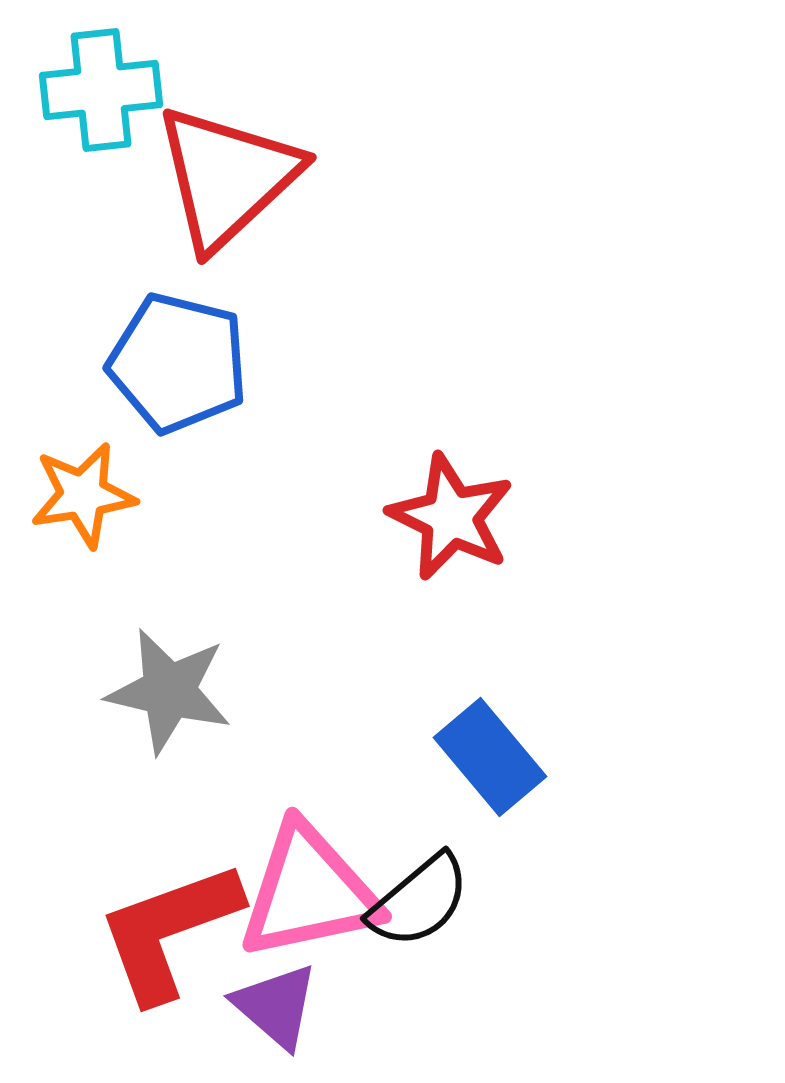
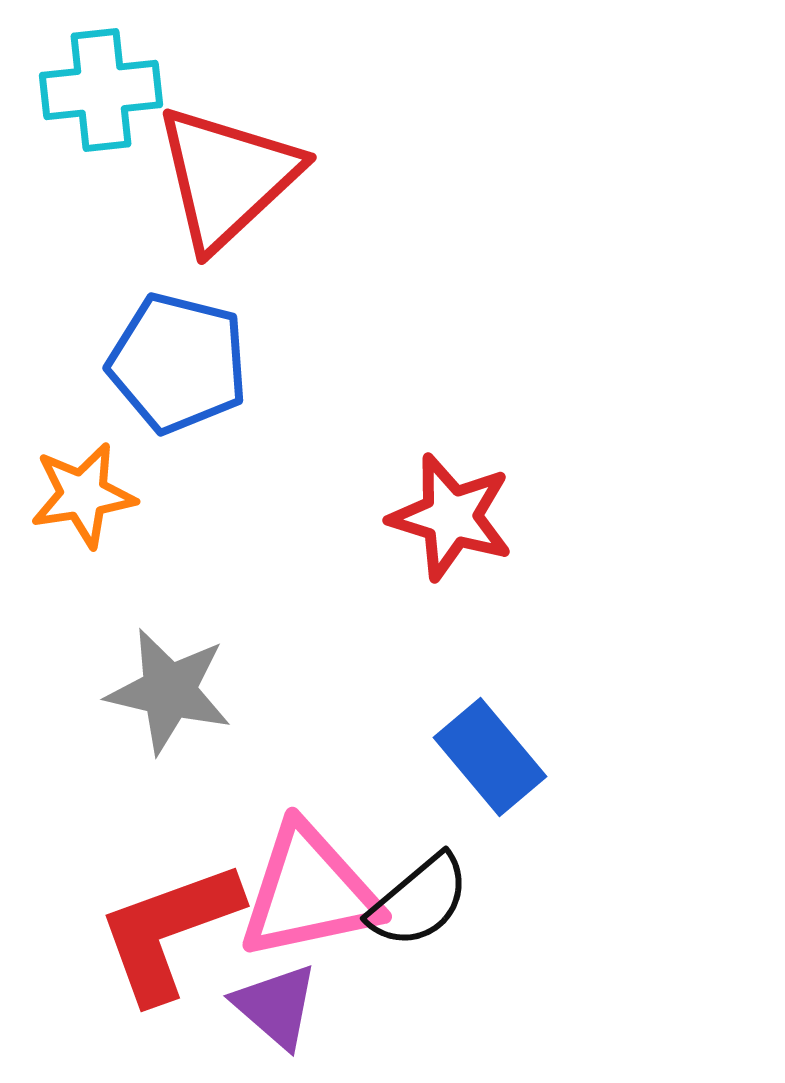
red star: rotated 9 degrees counterclockwise
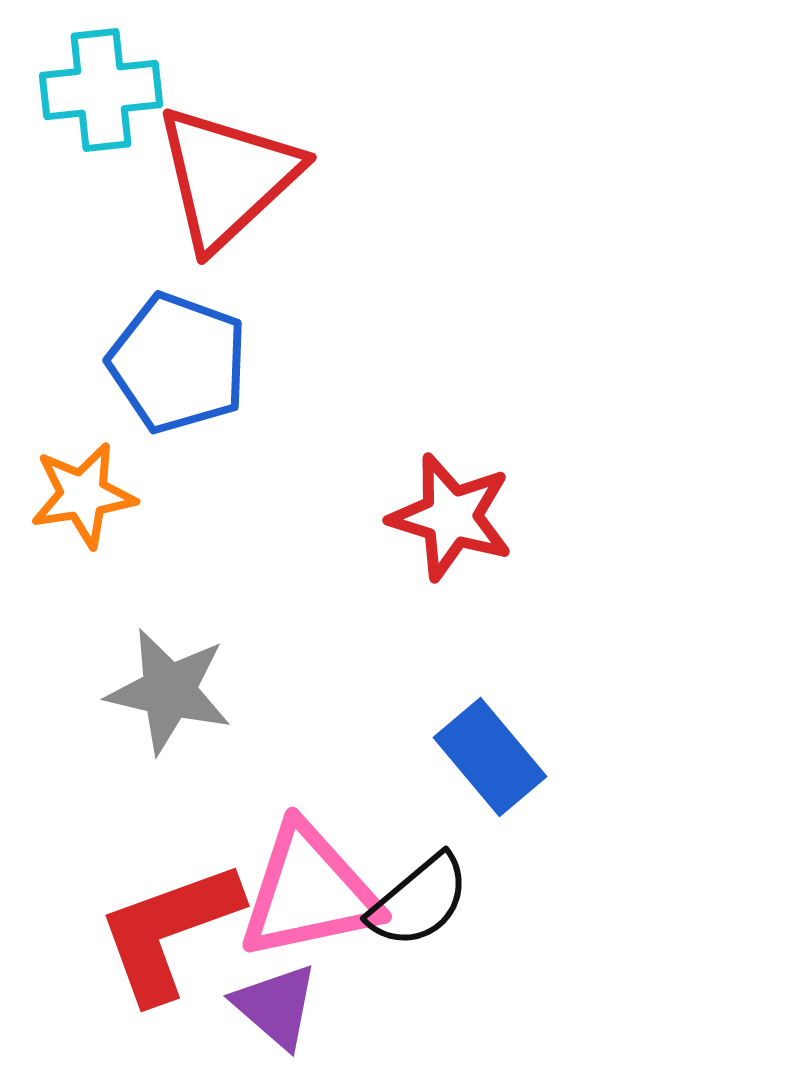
blue pentagon: rotated 6 degrees clockwise
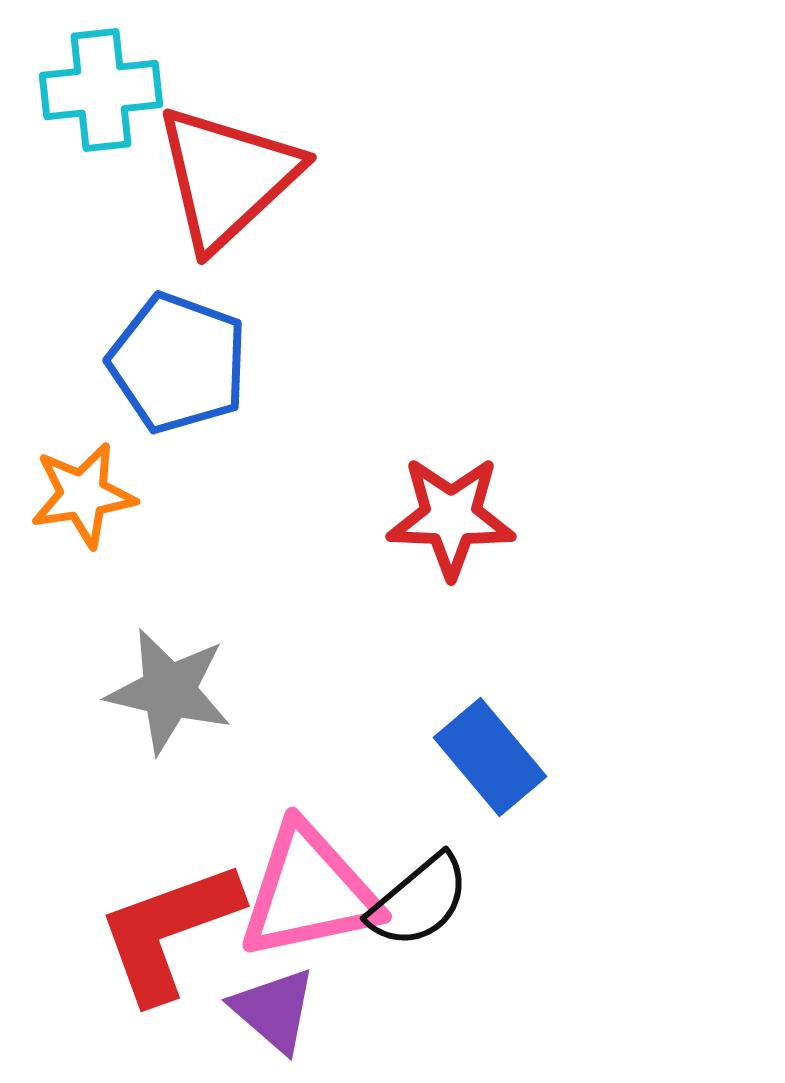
red star: rotated 15 degrees counterclockwise
purple triangle: moved 2 px left, 4 px down
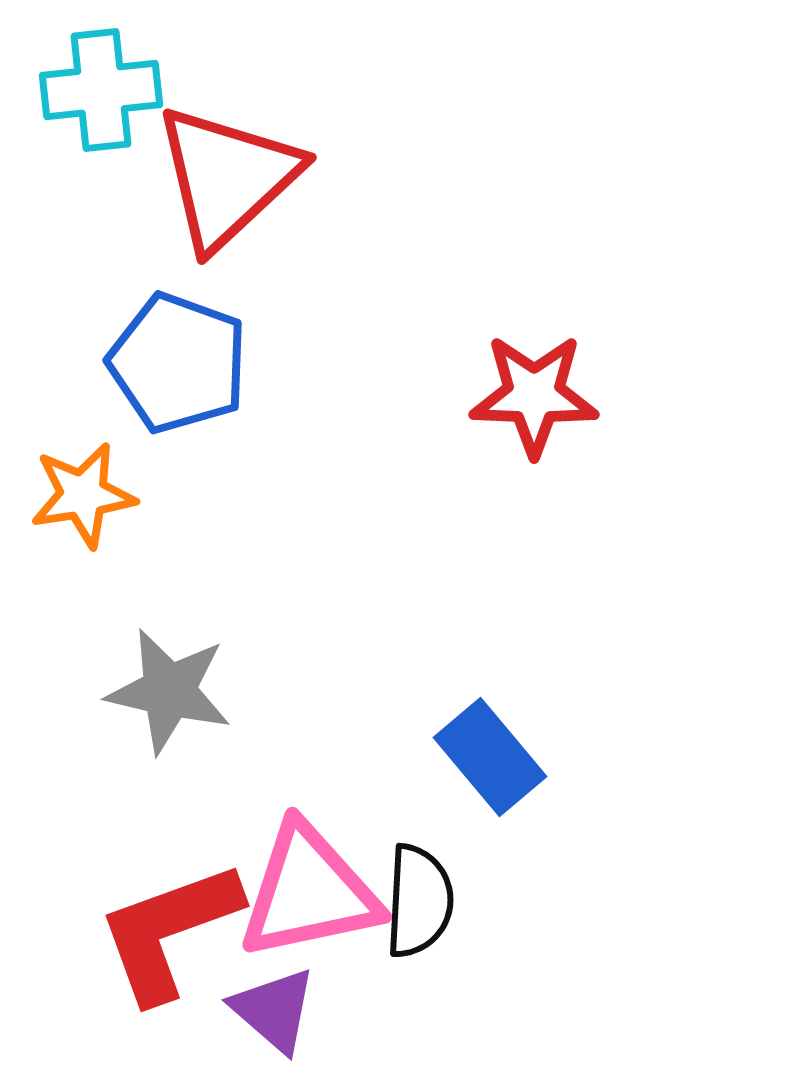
red star: moved 83 px right, 122 px up
black semicircle: rotated 47 degrees counterclockwise
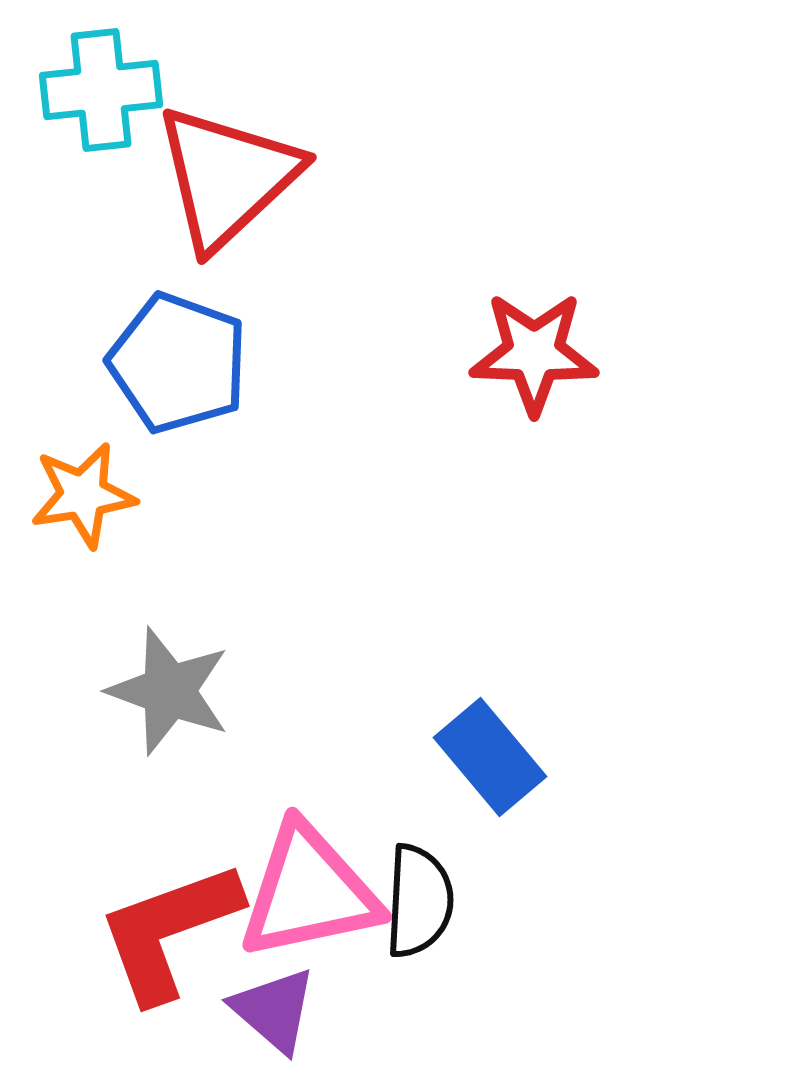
red star: moved 42 px up
gray star: rotated 7 degrees clockwise
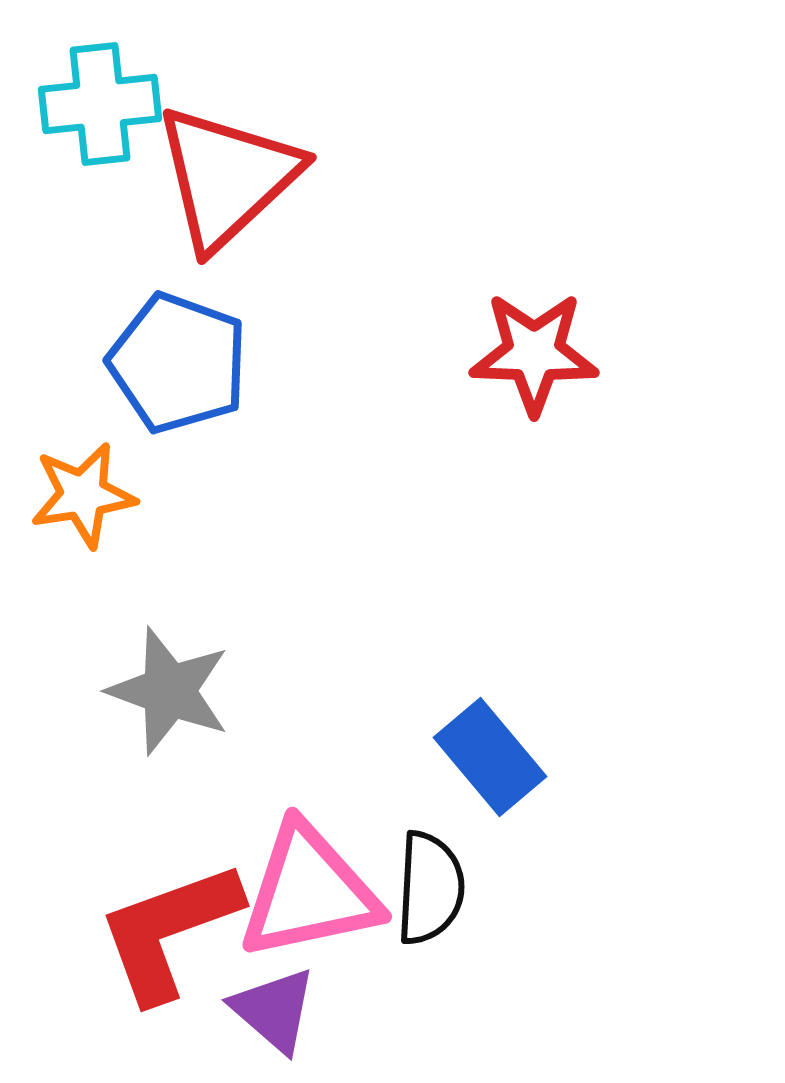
cyan cross: moved 1 px left, 14 px down
black semicircle: moved 11 px right, 13 px up
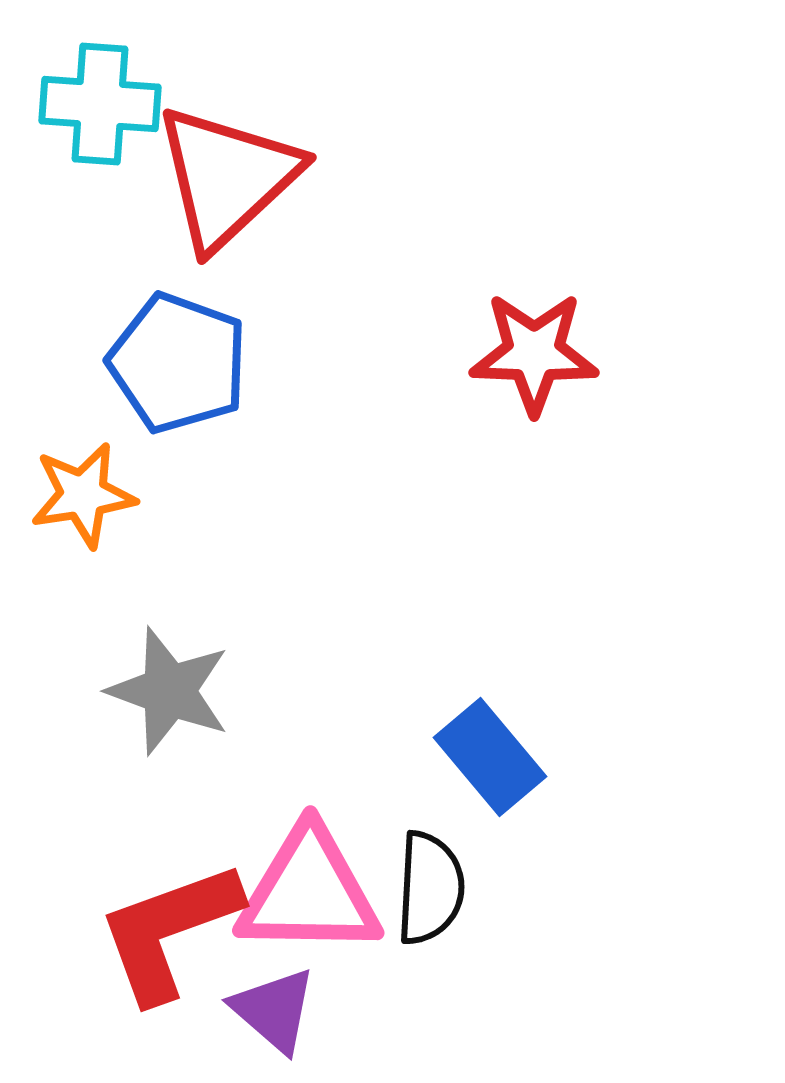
cyan cross: rotated 10 degrees clockwise
pink triangle: rotated 13 degrees clockwise
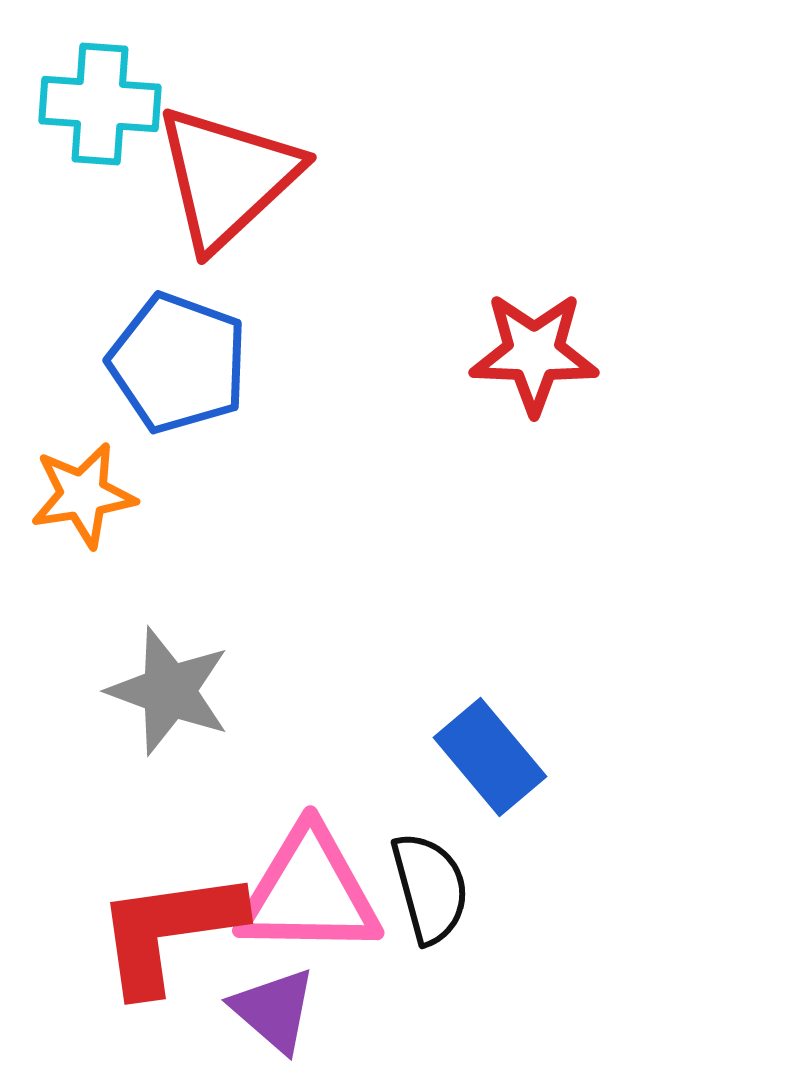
black semicircle: rotated 18 degrees counterclockwise
red L-shape: rotated 12 degrees clockwise
